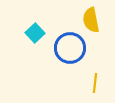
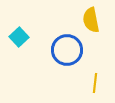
cyan square: moved 16 px left, 4 px down
blue circle: moved 3 px left, 2 px down
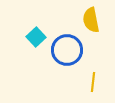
cyan square: moved 17 px right
yellow line: moved 2 px left, 1 px up
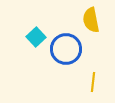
blue circle: moved 1 px left, 1 px up
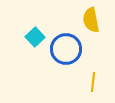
cyan square: moved 1 px left
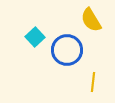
yellow semicircle: rotated 20 degrees counterclockwise
blue circle: moved 1 px right, 1 px down
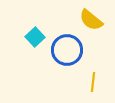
yellow semicircle: rotated 20 degrees counterclockwise
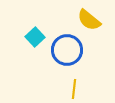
yellow semicircle: moved 2 px left
yellow line: moved 19 px left, 7 px down
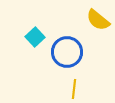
yellow semicircle: moved 9 px right
blue circle: moved 2 px down
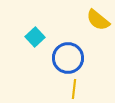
blue circle: moved 1 px right, 6 px down
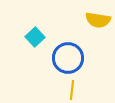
yellow semicircle: rotated 30 degrees counterclockwise
yellow line: moved 2 px left, 1 px down
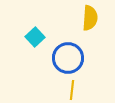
yellow semicircle: moved 8 px left, 2 px up; rotated 95 degrees counterclockwise
